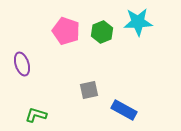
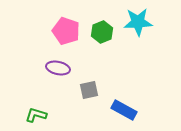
purple ellipse: moved 36 px right, 4 px down; rotated 60 degrees counterclockwise
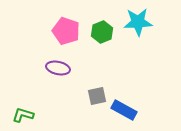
gray square: moved 8 px right, 6 px down
green L-shape: moved 13 px left
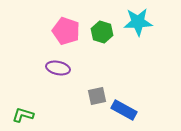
green hexagon: rotated 20 degrees counterclockwise
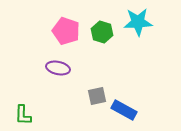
green L-shape: rotated 105 degrees counterclockwise
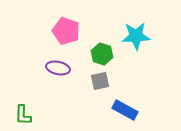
cyan star: moved 2 px left, 14 px down
green hexagon: moved 22 px down
gray square: moved 3 px right, 15 px up
blue rectangle: moved 1 px right
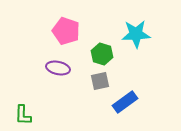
cyan star: moved 2 px up
blue rectangle: moved 8 px up; rotated 65 degrees counterclockwise
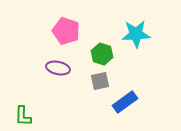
green L-shape: moved 1 px down
